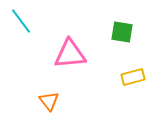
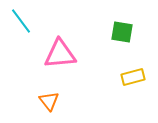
pink triangle: moved 10 px left
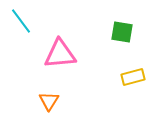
orange triangle: rotated 10 degrees clockwise
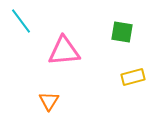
pink triangle: moved 4 px right, 3 px up
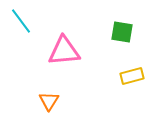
yellow rectangle: moved 1 px left, 1 px up
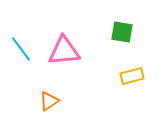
cyan line: moved 28 px down
orange triangle: rotated 25 degrees clockwise
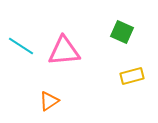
green square: rotated 15 degrees clockwise
cyan line: moved 3 px up; rotated 20 degrees counterclockwise
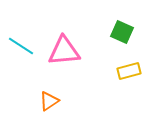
yellow rectangle: moved 3 px left, 5 px up
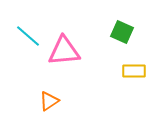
cyan line: moved 7 px right, 10 px up; rotated 8 degrees clockwise
yellow rectangle: moved 5 px right; rotated 15 degrees clockwise
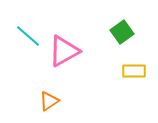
green square: rotated 30 degrees clockwise
pink triangle: rotated 24 degrees counterclockwise
